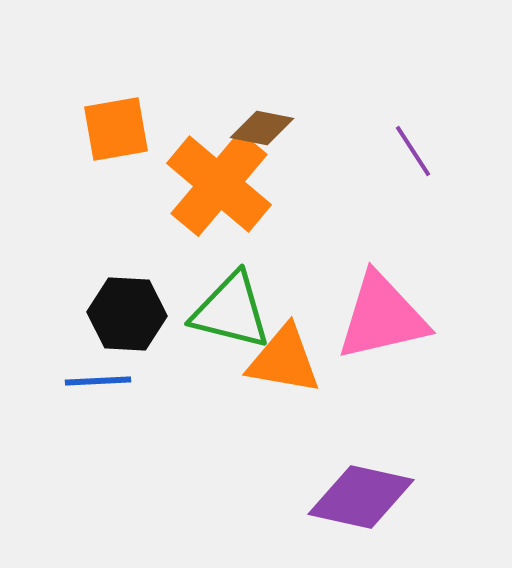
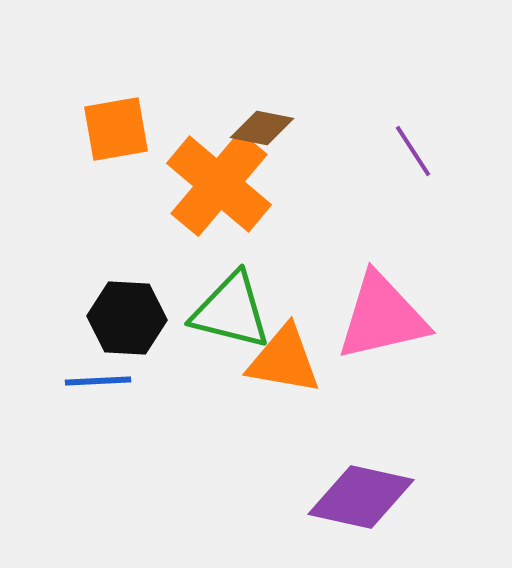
black hexagon: moved 4 px down
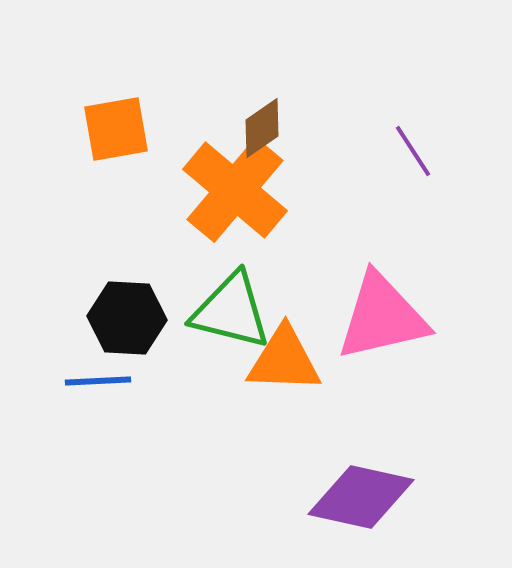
brown diamond: rotated 46 degrees counterclockwise
orange cross: moved 16 px right, 6 px down
orange triangle: rotated 8 degrees counterclockwise
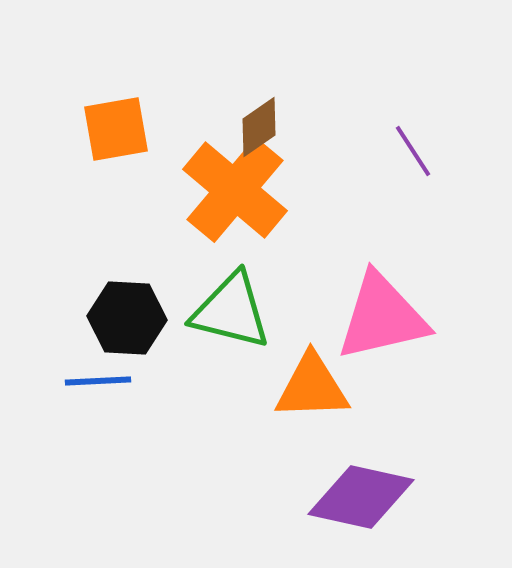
brown diamond: moved 3 px left, 1 px up
orange triangle: moved 28 px right, 27 px down; rotated 4 degrees counterclockwise
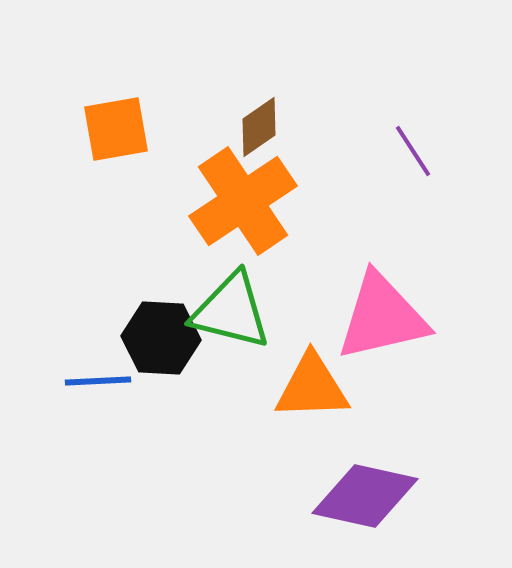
orange cross: moved 8 px right, 11 px down; rotated 16 degrees clockwise
black hexagon: moved 34 px right, 20 px down
purple diamond: moved 4 px right, 1 px up
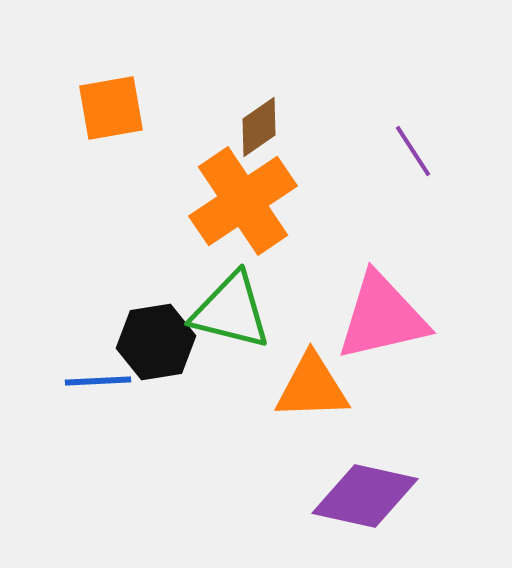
orange square: moved 5 px left, 21 px up
black hexagon: moved 5 px left, 4 px down; rotated 12 degrees counterclockwise
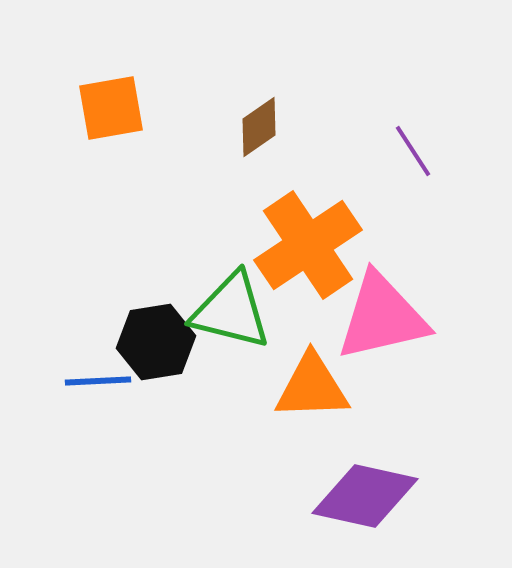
orange cross: moved 65 px right, 44 px down
